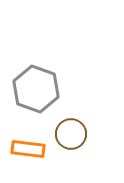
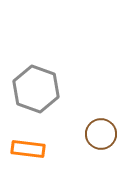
brown circle: moved 30 px right
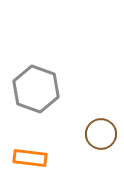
orange rectangle: moved 2 px right, 9 px down
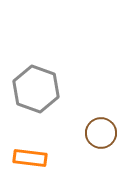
brown circle: moved 1 px up
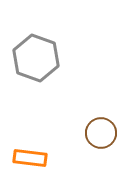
gray hexagon: moved 31 px up
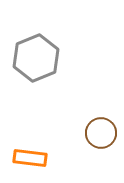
gray hexagon: rotated 18 degrees clockwise
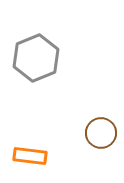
orange rectangle: moved 2 px up
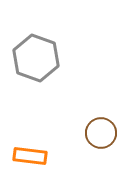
gray hexagon: rotated 18 degrees counterclockwise
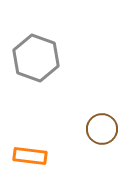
brown circle: moved 1 px right, 4 px up
